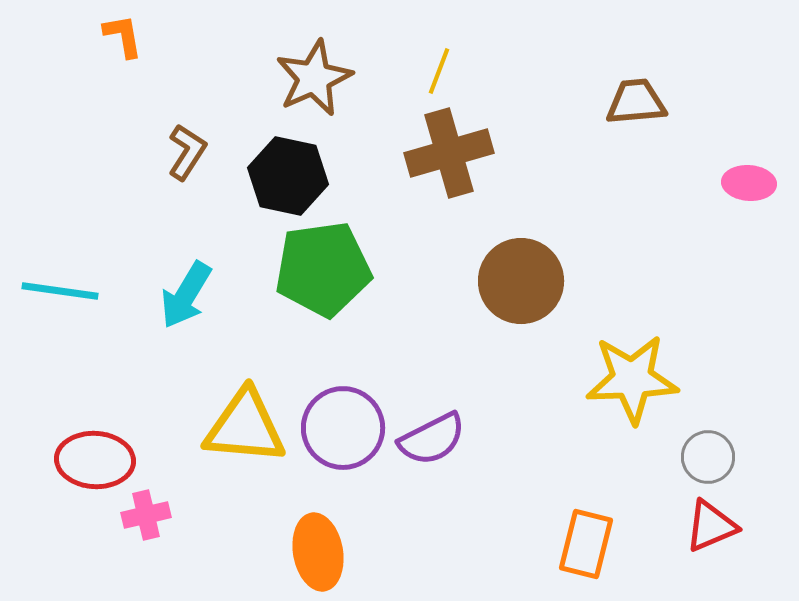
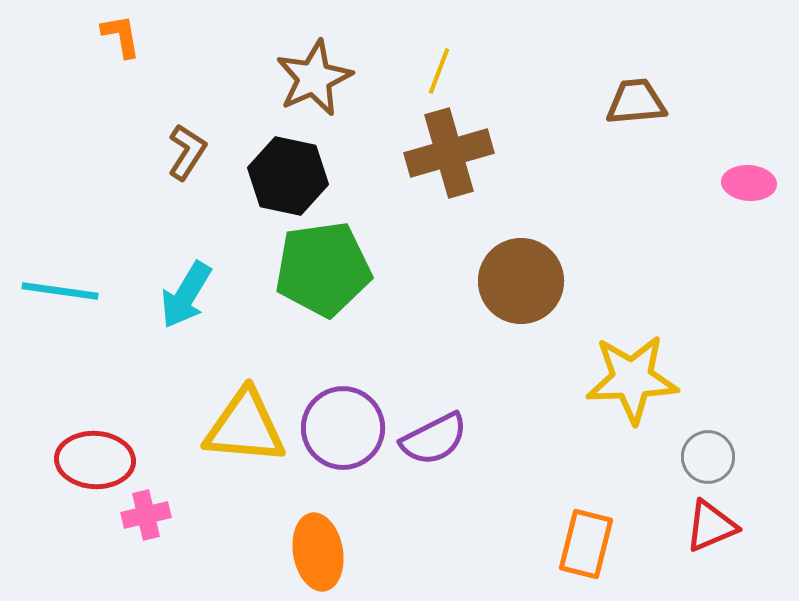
orange L-shape: moved 2 px left
purple semicircle: moved 2 px right
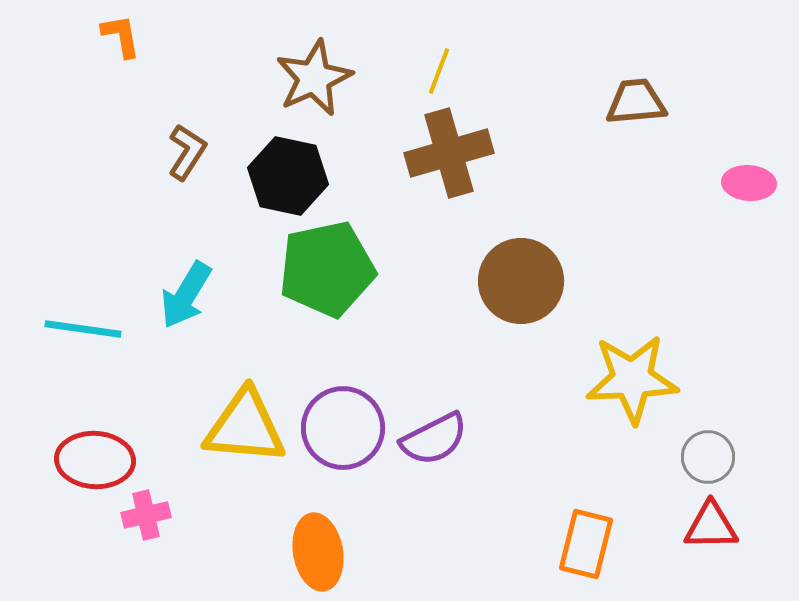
green pentagon: moved 4 px right; rotated 4 degrees counterclockwise
cyan line: moved 23 px right, 38 px down
red triangle: rotated 22 degrees clockwise
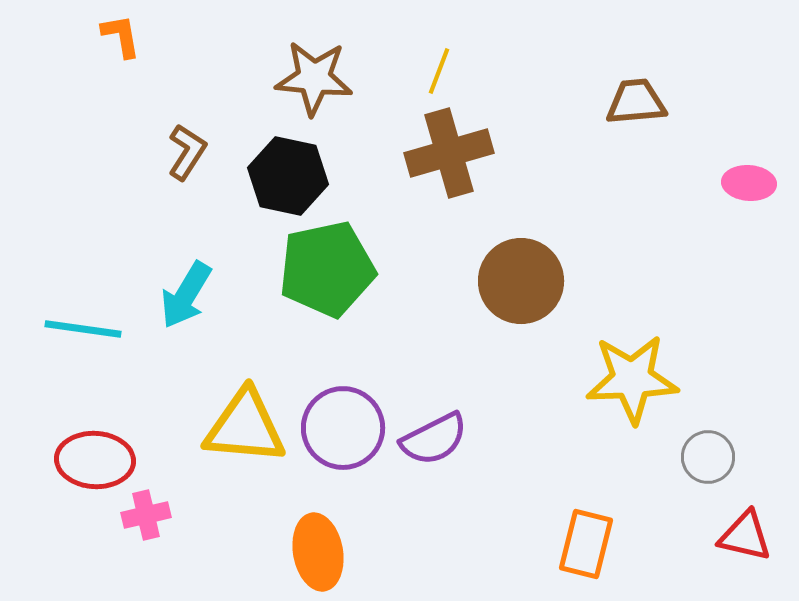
brown star: rotated 30 degrees clockwise
red triangle: moved 34 px right, 10 px down; rotated 14 degrees clockwise
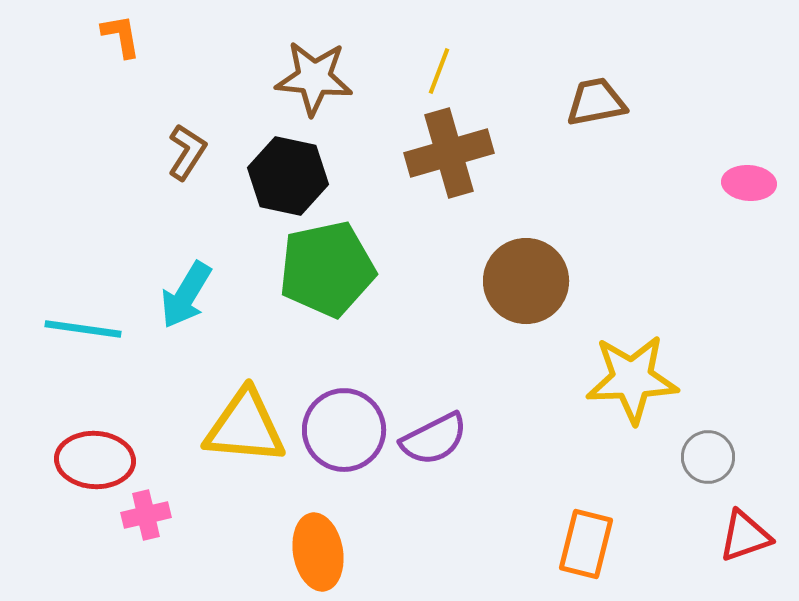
brown trapezoid: moved 40 px left; rotated 6 degrees counterclockwise
brown circle: moved 5 px right
purple circle: moved 1 px right, 2 px down
red triangle: rotated 32 degrees counterclockwise
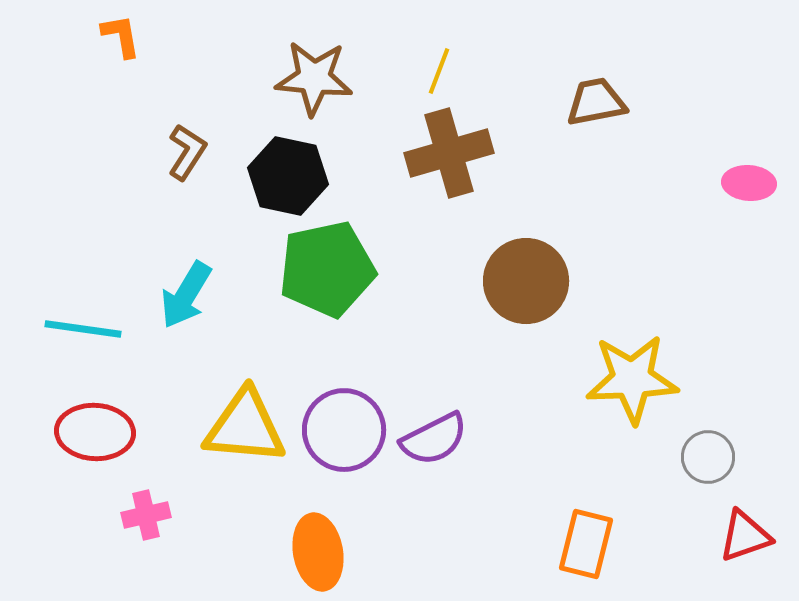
red ellipse: moved 28 px up
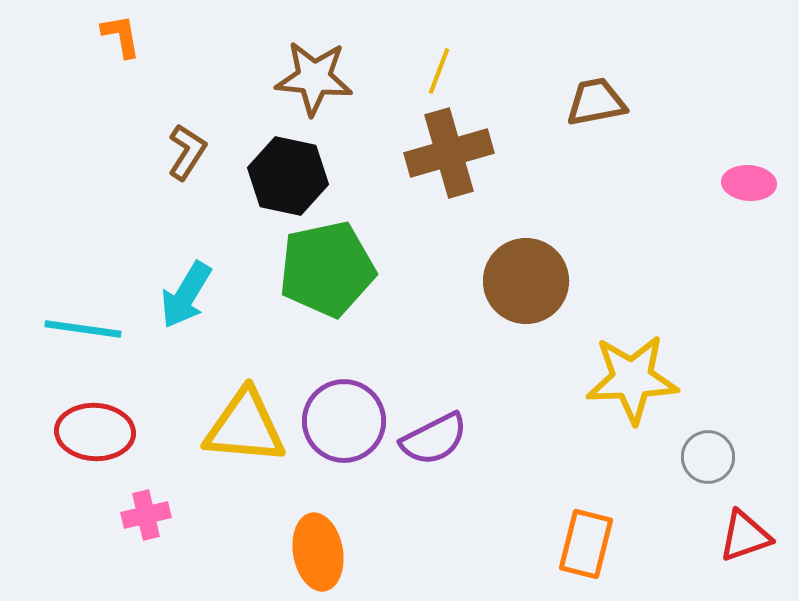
purple circle: moved 9 px up
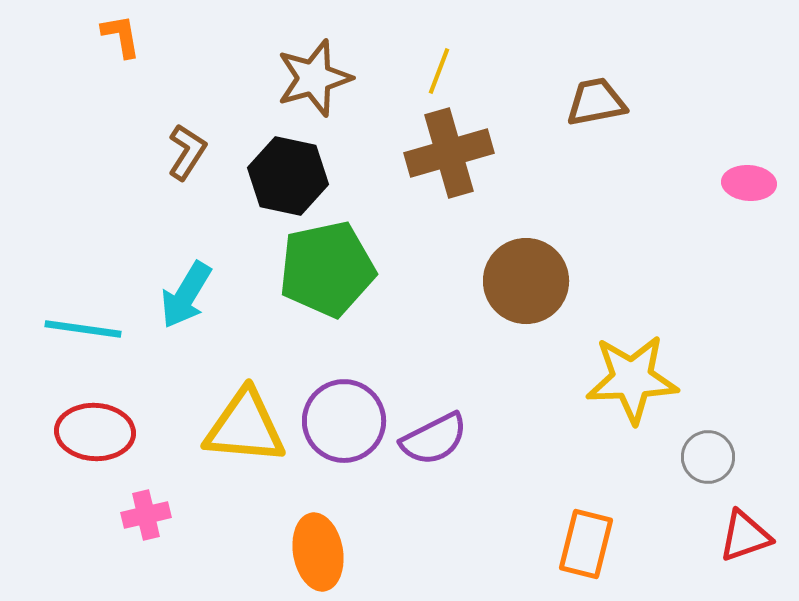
brown star: rotated 22 degrees counterclockwise
